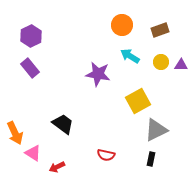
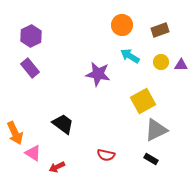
yellow square: moved 5 px right
black rectangle: rotated 72 degrees counterclockwise
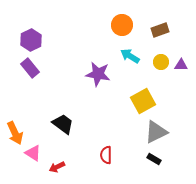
purple hexagon: moved 4 px down
gray triangle: moved 2 px down
red semicircle: rotated 78 degrees clockwise
black rectangle: moved 3 px right
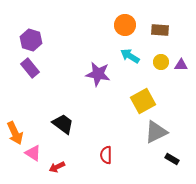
orange circle: moved 3 px right
brown rectangle: rotated 24 degrees clockwise
purple hexagon: rotated 15 degrees counterclockwise
black rectangle: moved 18 px right
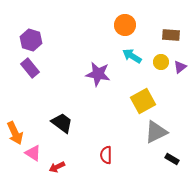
brown rectangle: moved 11 px right, 5 px down
cyan arrow: moved 2 px right
purple triangle: moved 1 px left, 2 px down; rotated 40 degrees counterclockwise
black trapezoid: moved 1 px left, 1 px up
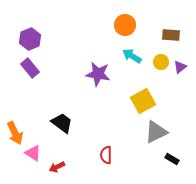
purple hexagon: moved 1 px left, 1 px up; rotated 20 degrees clockwise
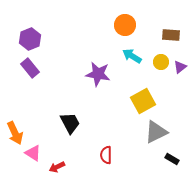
black trapezoid: moved 8 px right; rotated 25 degrees clockwise
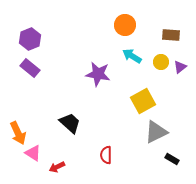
purple rectangle: rotated 12 degrees counterclockwise
black trapezoid: rotated 20 degrees counterclockwise
orange arrow: moved 3 px right
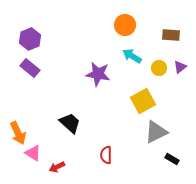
yellow circle: moved 2 px left, 6 px down
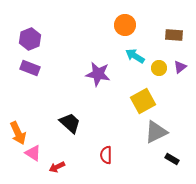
brown rectangle: moved 3 px right
cyan arrow: moved 3 px right
purple rectangle: rotated 18 degrees counterclockwise
